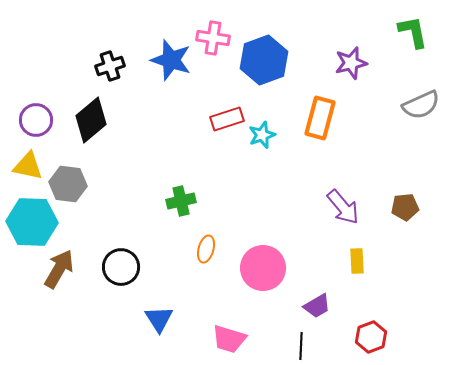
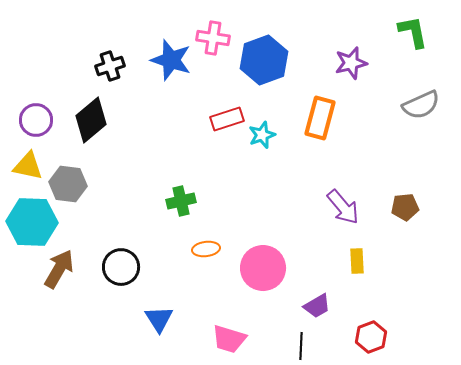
orange ellipse: rotated 68 degrees clockwise
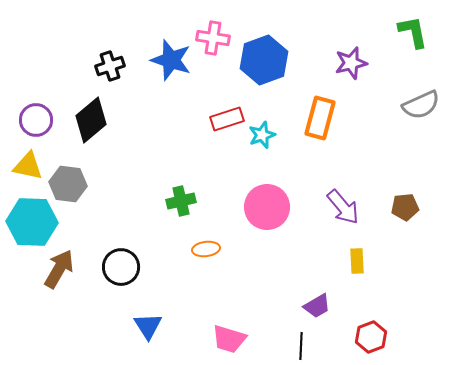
pink circle: moved 4 px right, 61 px up
blue triangle: moved 11 px left, 7 px down
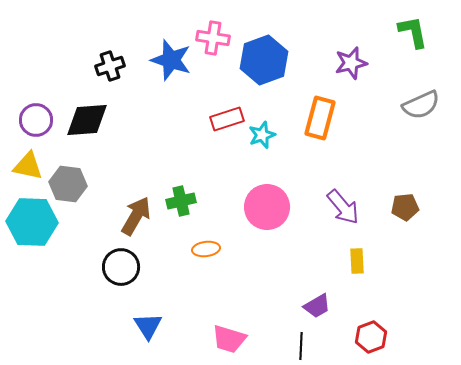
black diamond: moved 4 px left; rotated 36 degrees clockwise
brown arrow: moved 77 px right, 53 px up
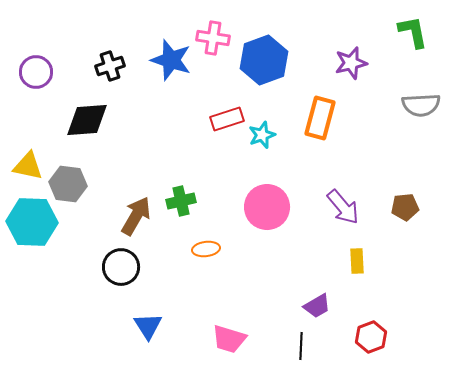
gray semicircle: rotated 21 degrees clockwise
purple circle: moved 48 px up
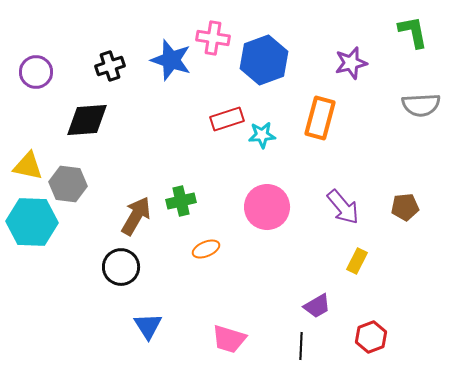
cyan star: rotated 16 degrees clockwise
orange ellipse: rotated 16 degrees counterclockwise
yellow rectangle: rotated 30 degrees clockwise
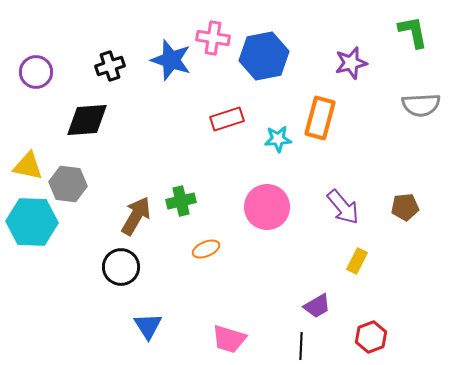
blue hexagon: moved 4 px up; rotated 9 degrees clockwise
cyan star: moved 16 px right, 4 px down
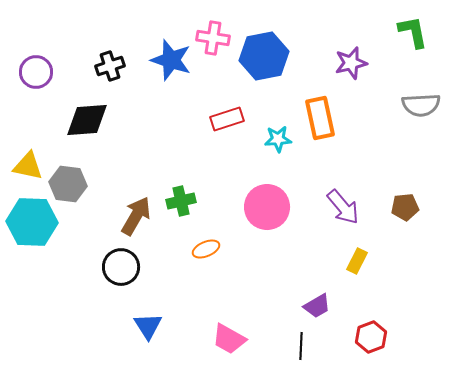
orange rectangle: rotated 27 degrees counterclockwise
pink trapezoid: rotated 12 degrees clockwise
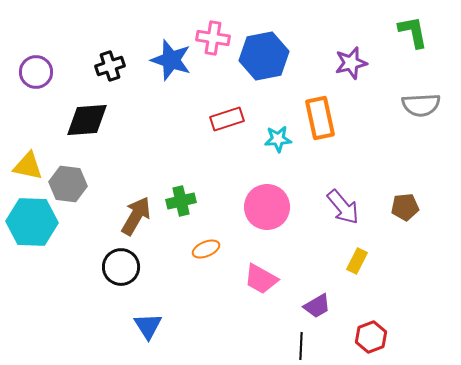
pink trapezoid: moved 32 px right, 60 px up
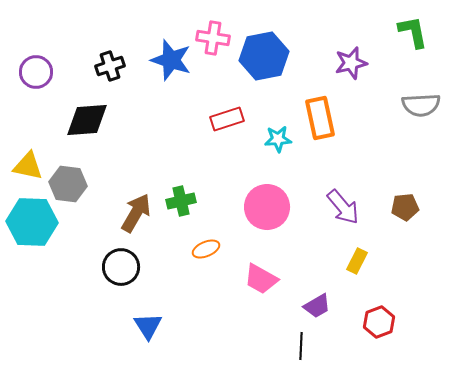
brown arrow: moved 3 px up
red hexagon: moved 8 px right, 15 px up
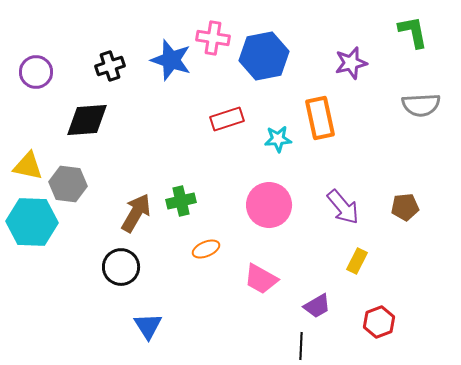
pink circle: moved 2 px right, 2 px up
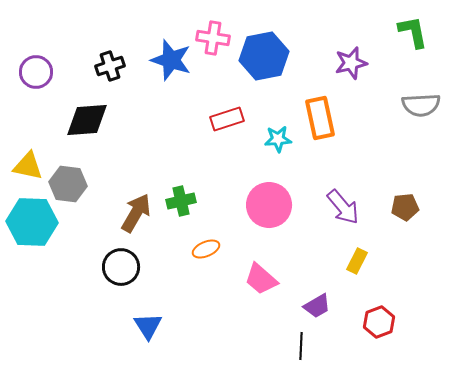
pink trapezoid: rotated 12 degrees clockwise
